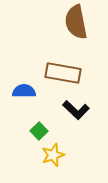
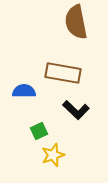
green square: rotated 18 degrees clockwise
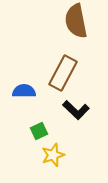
brown semicircle: moved 1 px up
brown rectangle: rotated 72 degrees counterclockwise
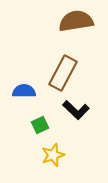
brown semicircle: rotated 92 degrees clockwise
green square: moved 1 px right, 6 px up
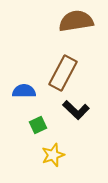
green square: moved 2 px left
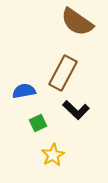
brown semicircle: moved 1 px right, 1 px down; rotated 136 degrees counterclockwise
blue semicircle: rotated 10 degrees counterclockwise
green square: moved 2 px up
yellow star: rotated 10 degrees counterclockwise
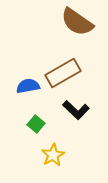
brown rectangle: rotated 32 degrees clockwise
blue semicircle: moved 4 px right, 5 px up
green square: moved 2 px left, 1 px down; rotated 24 degrees counterclockwise
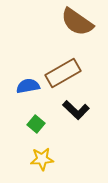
yellow star: moved 11 px left, 4 px down; rotated 25 degrees clockwise
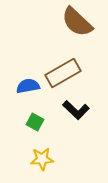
brown semicircle: rotated 8 degrees clockwise
green square: moved 1 px left, 2 px up; rotated 12 degrees counterclockwise
